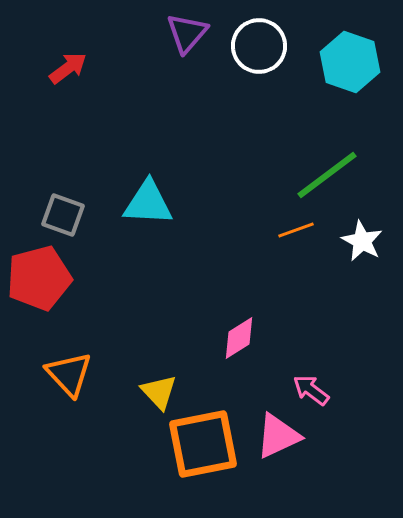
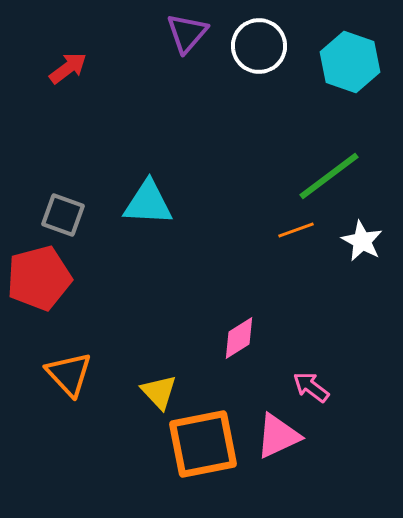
green line: moved 2 px right, 1 px down
pink arrow: moved 3 px up
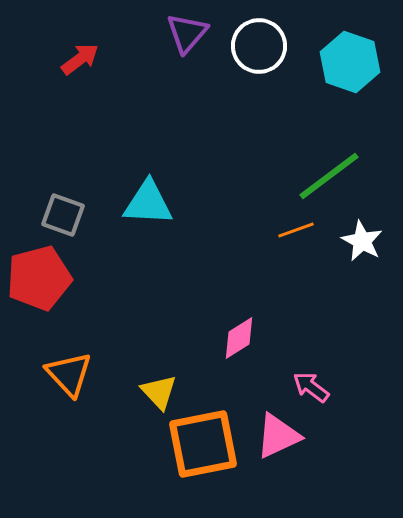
red arrow: moved 12 px right, 9 px up
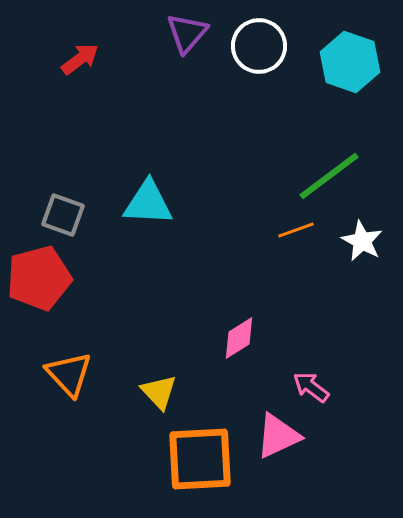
orange square: moved 3 px left, 15 px down; rotated 8 degrees clockwise
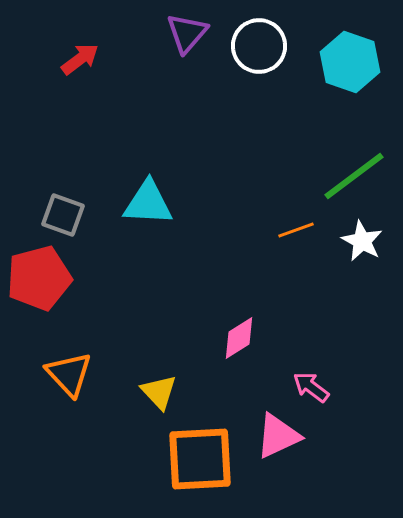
green line: moved 25 px right
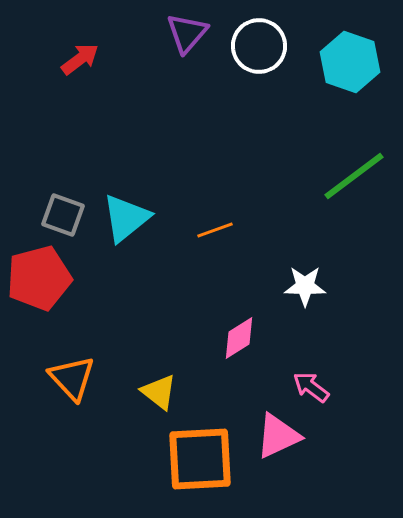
cyan triangle: moved 22 px left, 15 px down; rotated 42 degrees counterclockwise
orange line: moved 81 px left
white star: moved 57 px left, 45 px down; rotated 27 degrees counterclockwise
orange triangle: moved 3 px right, 4 px down
yellow triangle: rotated 9 degrees counterclockwise
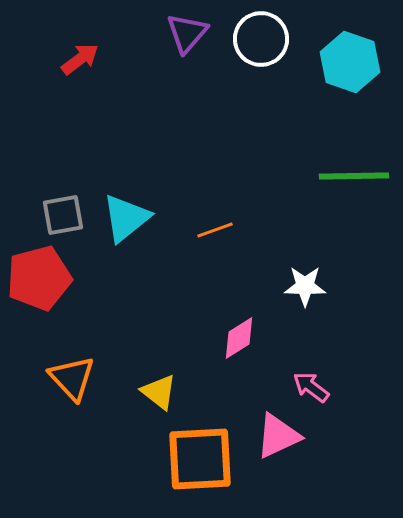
white circle: moved 2 px right, 7 px up
green line: rotated 36 degrees clockwise
gray square: rotated 30 degrees counterclockwise
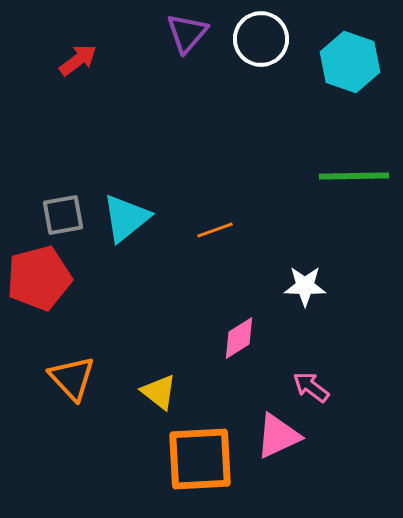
red arrow: moved 2 px left, 1 px down
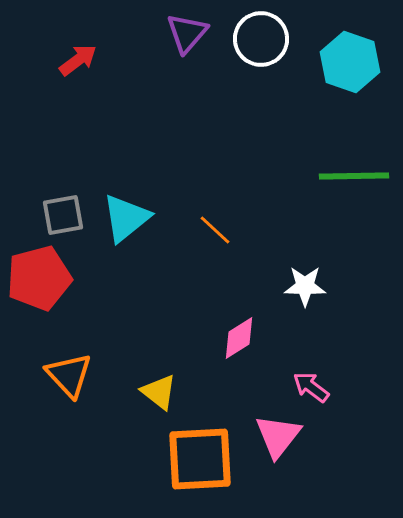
orange line: rotated 63 degrees clockwise
orange triangle: moved 3 px left, 3 px up
pink triangle: rotated 27 degrees counterclockwise
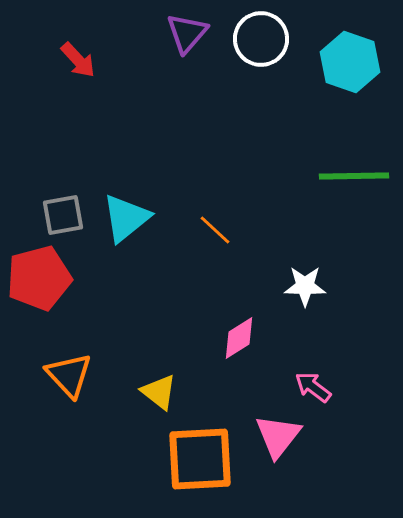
red arrow: rotated 84 degrees clockwise
pink arrow: moved 2 px right
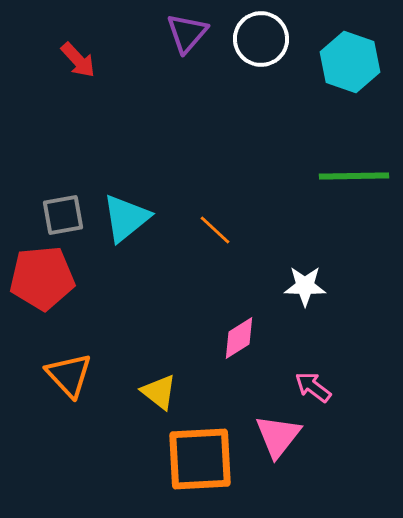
red pentagon: moved 3 px right; rotated 10 degrees clockwise
